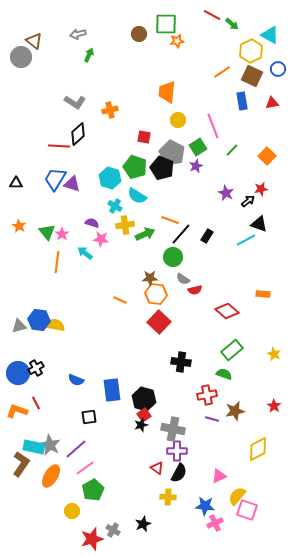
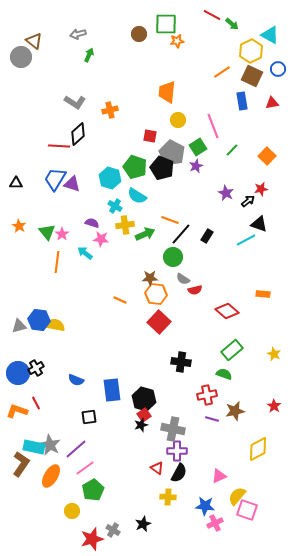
red square at (144, 137): moved 6 px right, 1 px up
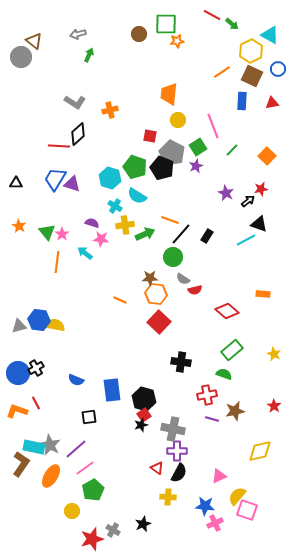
orange trapezoid at (167, 92): moved 2 px right, 2 px down
blue rectangle at (242, 101): rotated 12 degrees clockwise
yellow diamond at (258, 449): moved 2 px right, 2 px down; rotated 15 degrees clockwise
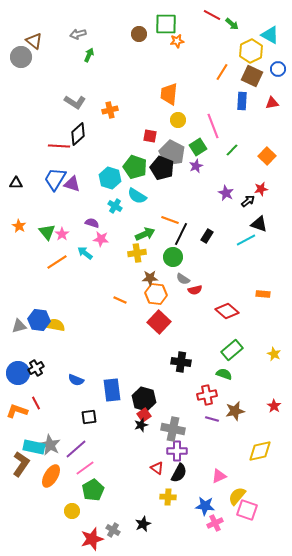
orange line at (222, 72): rotated 24 degrees counterclockwise
yellow cross at (125, 225): moved 12 px right, 28 px down
black line at (181, 234): rotated 15 degrees counterclockwise
orange line at (57, 262): rotated 50 degrees clockwise
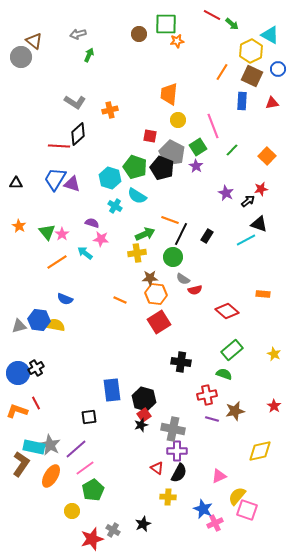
purple star at (196, 166): rotated 16 degrees counterclockwise
red square at (159, 322): rotated 15 degrees clockwise
blue semicircle at (76, 380): moved 11 px left, 81 px up
blue star at (205, 506): moved 2 px left, 3 px down; rotated 18 degrees clockwise
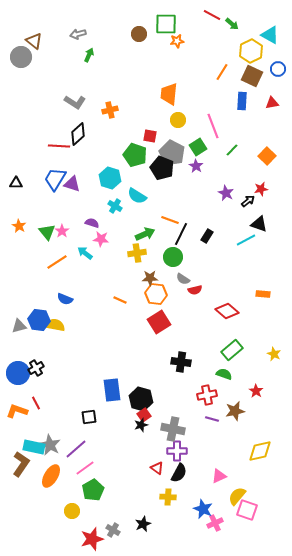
green pentagon at (135, 167): moved 12 px up
pink star at (62, 234): moved 3 px up
black hexagon at (144, 399): moved 3 px left
red star at (274, 406): moved 18 px left, 15 px up
